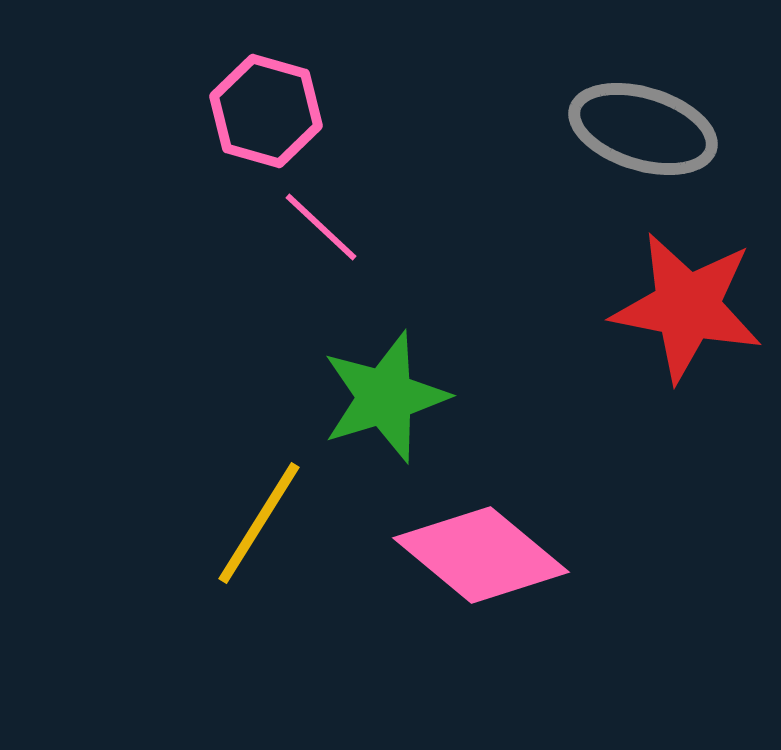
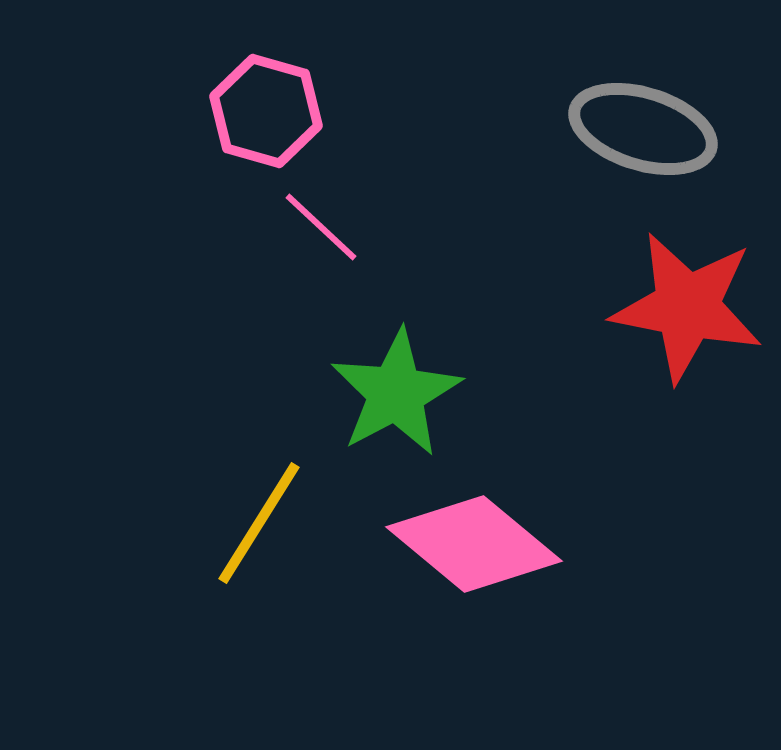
green star: moved 11 px right, 4 px up; rotated 11 degrees counterclockwise
pink diamond: moved 7 px left, 11 px up
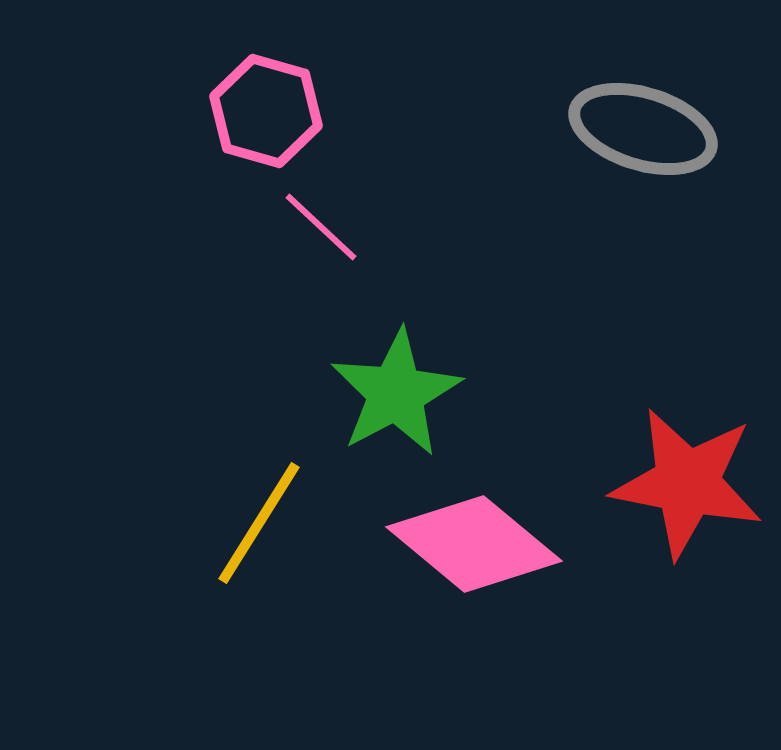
red star: moved 176 px down
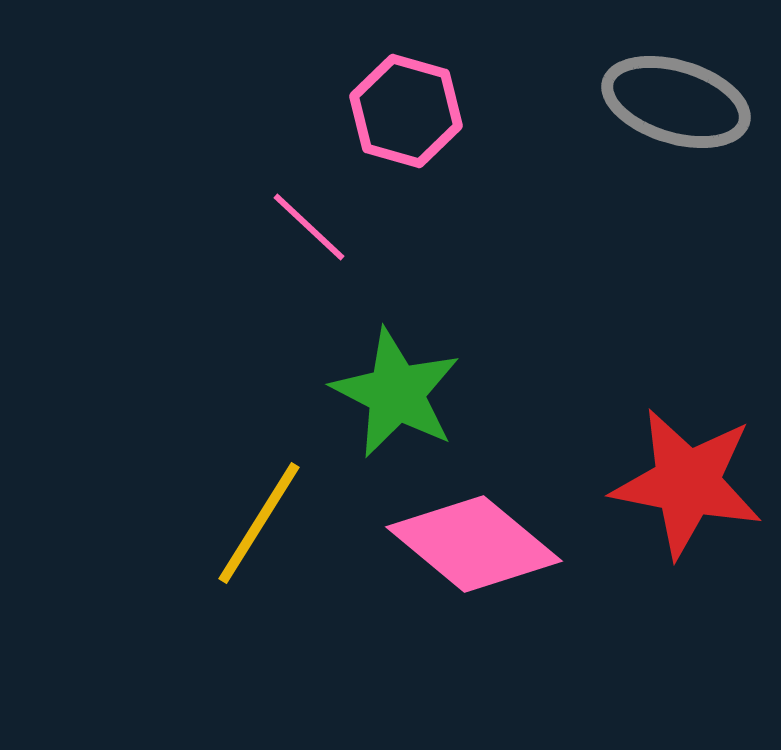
pink hexagon: moved 140 px right
gray ellipse: moved 33 px right, 27 px up
pink line: moved 12 px left
green star: rotated 17 degrees counterclockwise
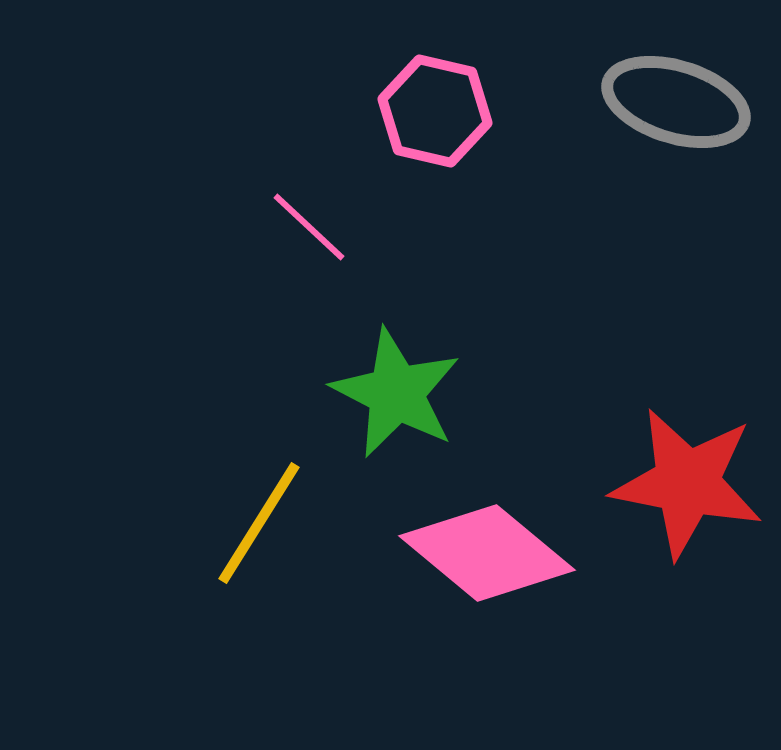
pink hexagon: moved 29 px right; rotated 3 degrees counterclockwise
pink diamond: moved 13 px right, 9 px down
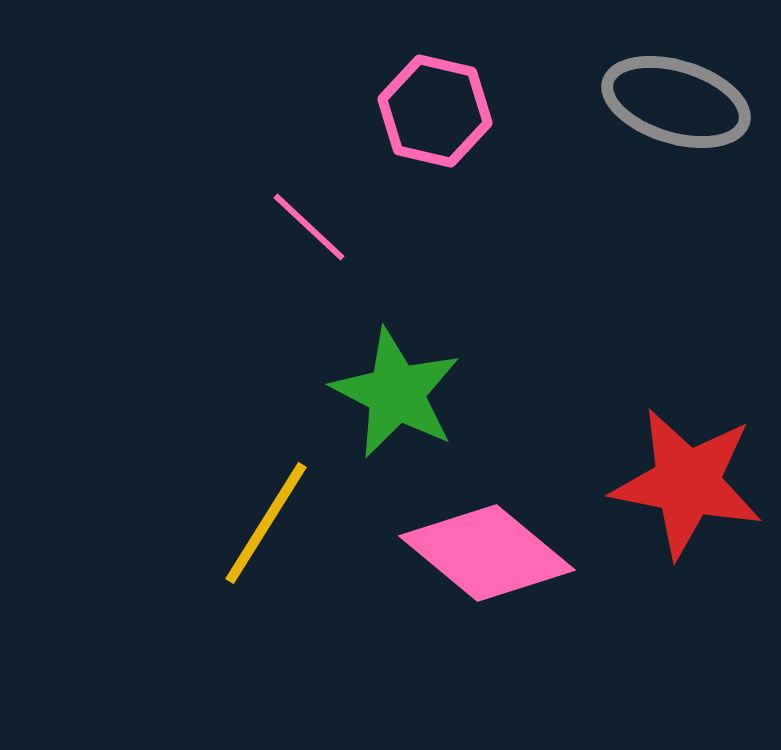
yellow line: moved 7 px right
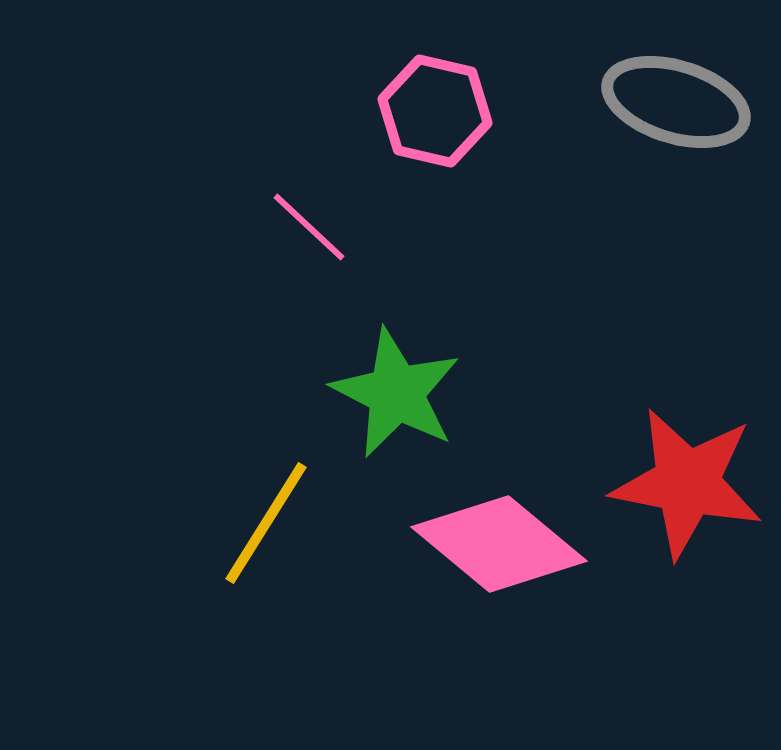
pink diamond: moved 12 px right, 9 px up
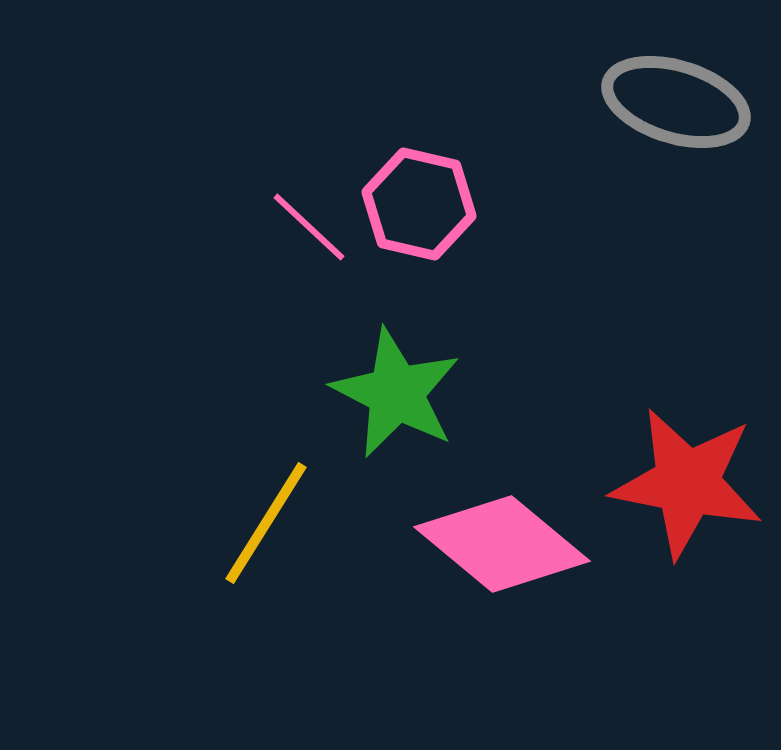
pink hexagon: moved 16 px left, 93 px down
pink diamond: moved 3 px right
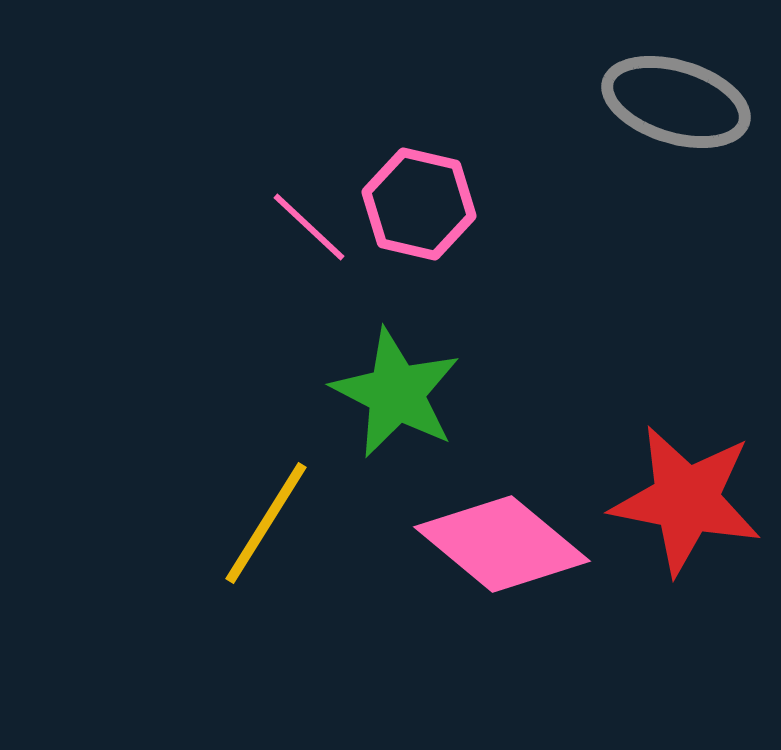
red star: moved 1 px left, 17 px down
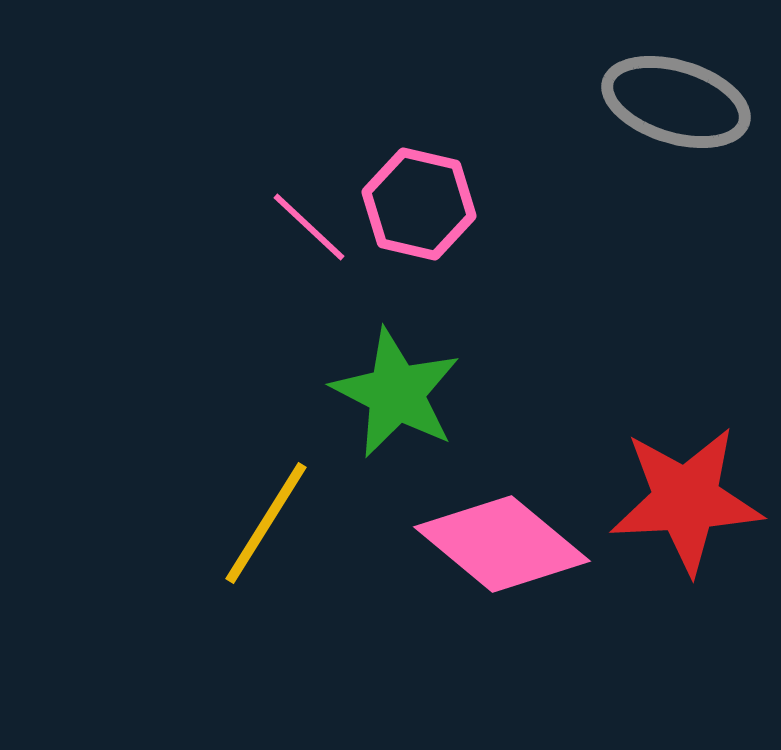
red star: rotated 14 degrees counterclockwise
